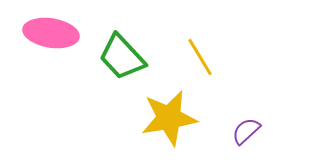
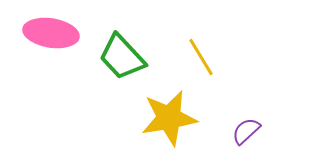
yellow line: moved 1 px right
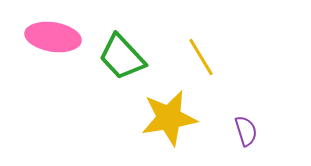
pink ellipse: moved 2 px right, 4 px down
purple semicircle: rotated 116 degrees clockwise
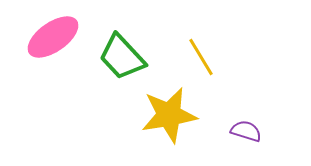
pink ellipse: rotated 44 degrees counterclockwise
yellow star: moved 3 px up
purple semicircle: rotated 56 degrees counterclockwise
